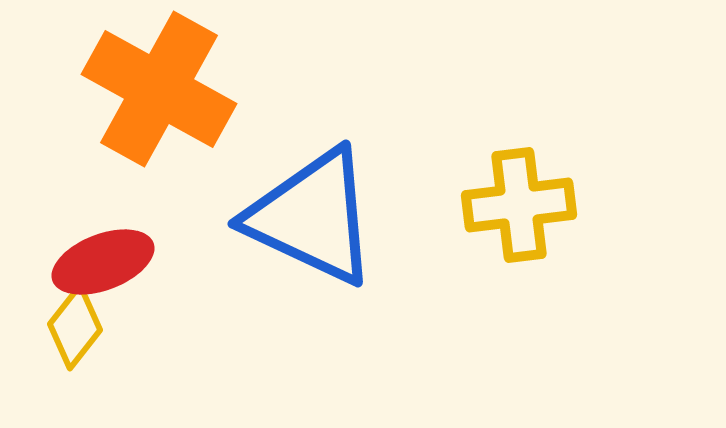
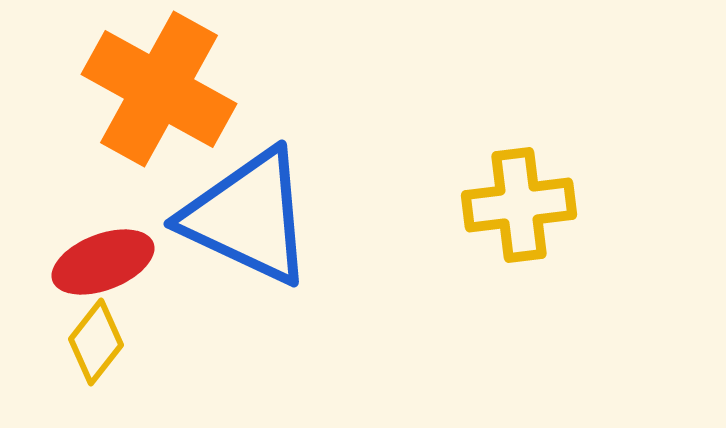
blue triangle: moved 64 px left
yellow diamond: moved 21 px right, 15 px down
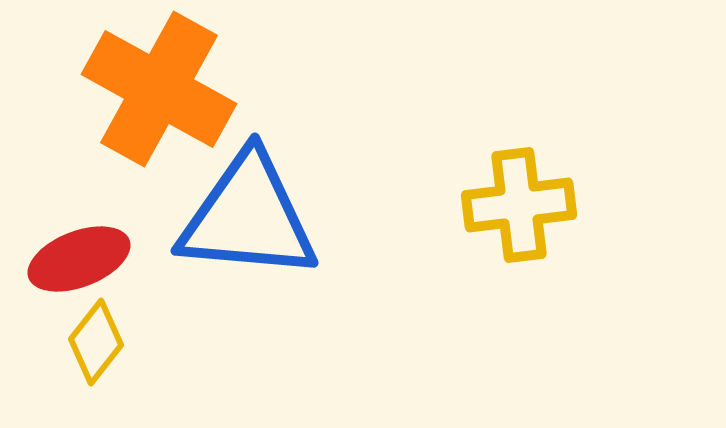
blue triangle: rotated 20 degrees counterclockwise
red ellipse: moved 24 px left, 3 px up
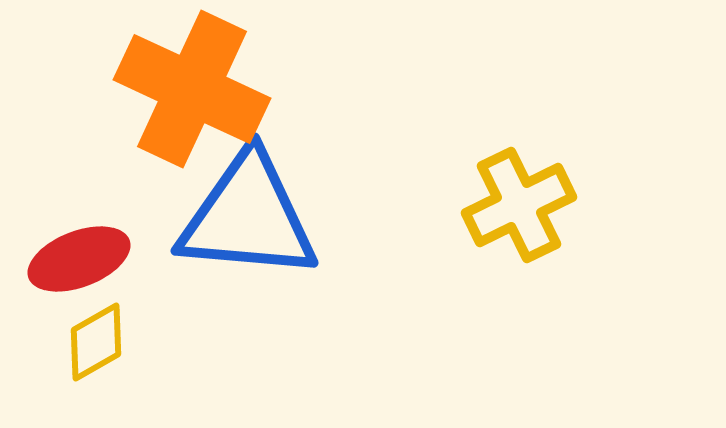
orange cross: moved 33 px right; rotated 4 degrees counterclockwise
yellow cross: rotated 19 degrees counterclockwise
yellow diamond: rotated 22 degrees clockwise
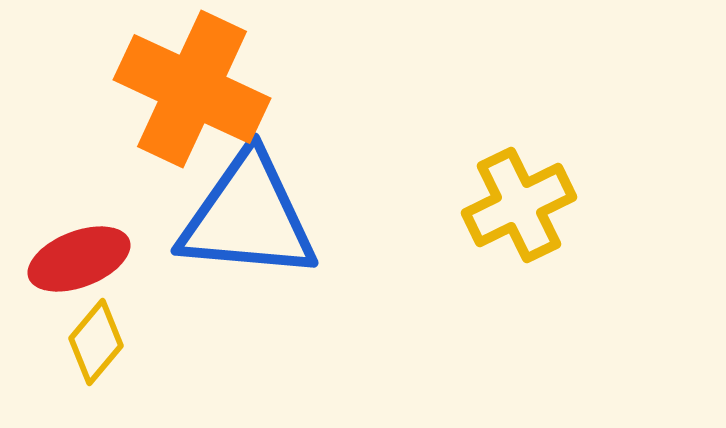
yellow diamond: rotated 20 degrees counterclockwise
